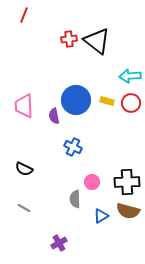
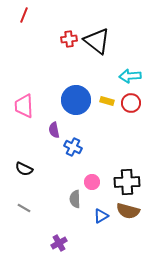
purple semicircle: moved 14 px down
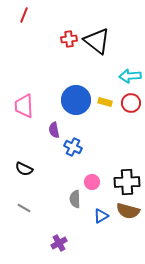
yellow rectangle: moved 2 px left, 1 px down
